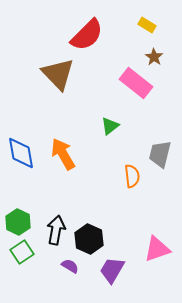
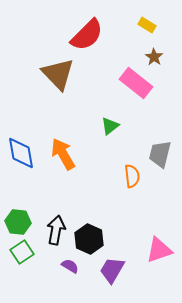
green hexagon: rotated 20 degrees counterclockwise
pink triangle: moved 2 px right, 1 px down
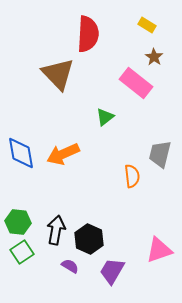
red semicircle: moved 1 px right, 1 px up; rotated 42 degrees counterclockwise
green triangle: moved 5 px left, 9 px up
orange arrow: rotated 84 degrees counterclockwise
purple trapezoid: moved 1 px down
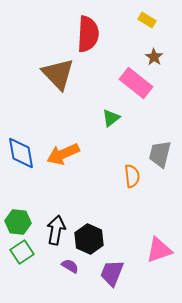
yellow rectangle: moved 5 px up
green triangle: moved 6 px right, 1 px down
purple trapezoid: moved 2 px down; rotated 8 degrees counterclockwise
